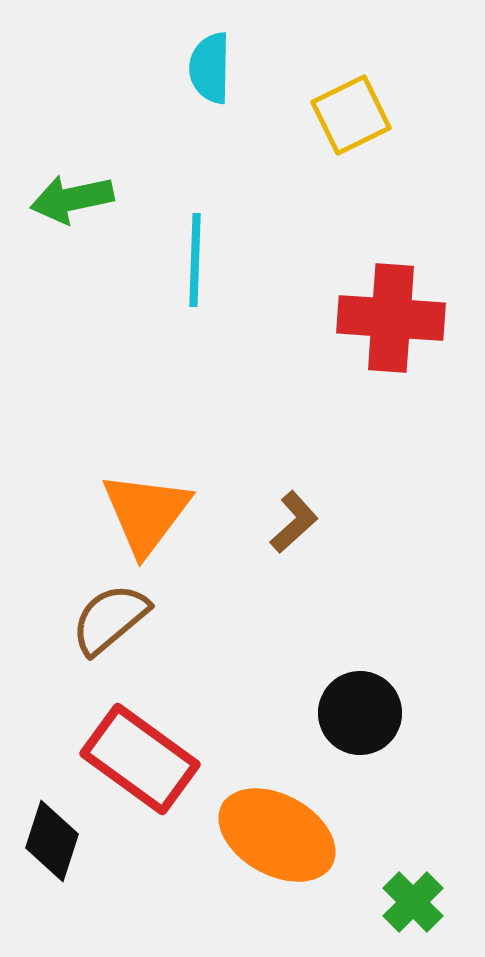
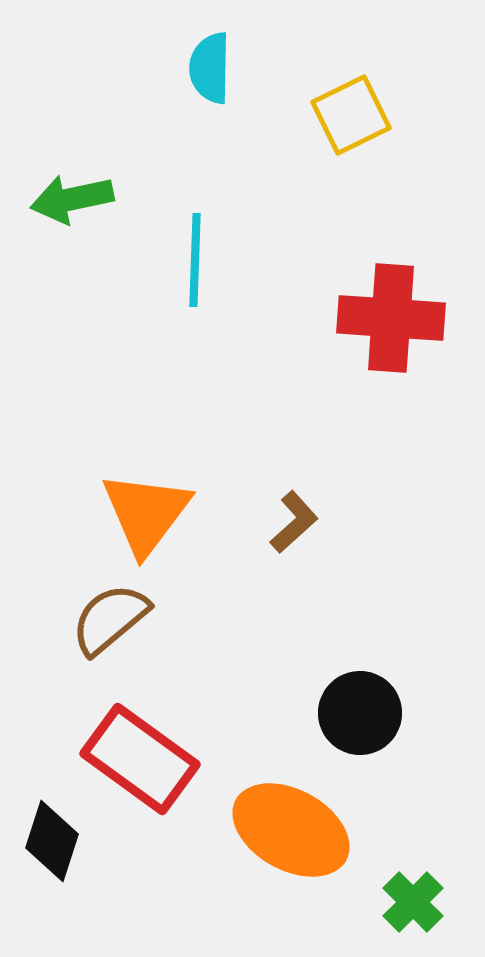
orange ellipse: moved 14 px right, 5 px up
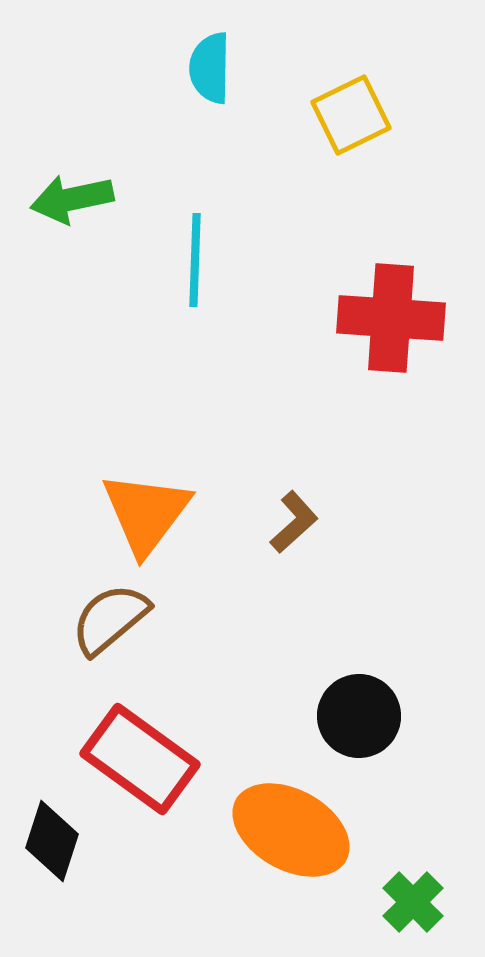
black circle: moved 1 px left, 3 px down
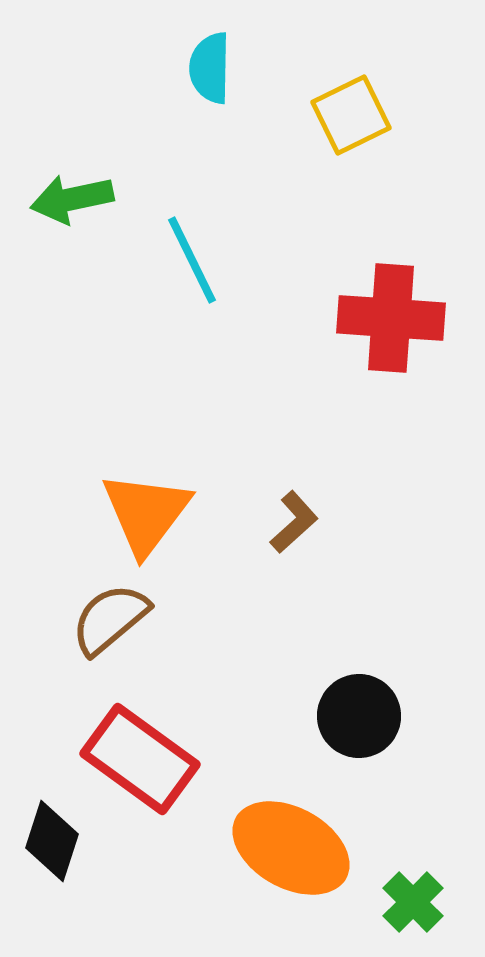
cyan line: moved 3 px left; rotated 28 degrees counterclockwise
orange ellipse: moved 18 px down
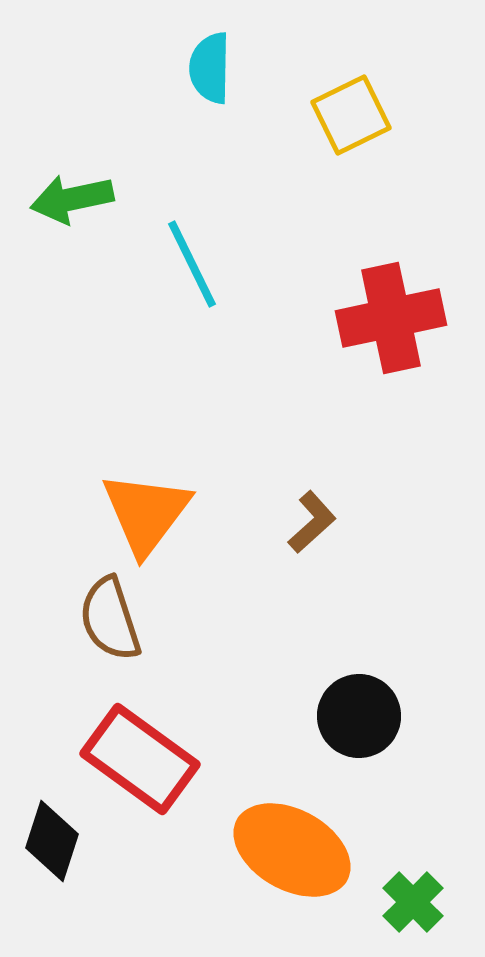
cyan line: moved 4 px down
red cross: rotated 16 degrees counterclockwise
brown L-shape: moved 18 px right
brown semicircle: rotated 68 degrees counterclockwise
orange ellipse: moved 1 px right, 2 px down
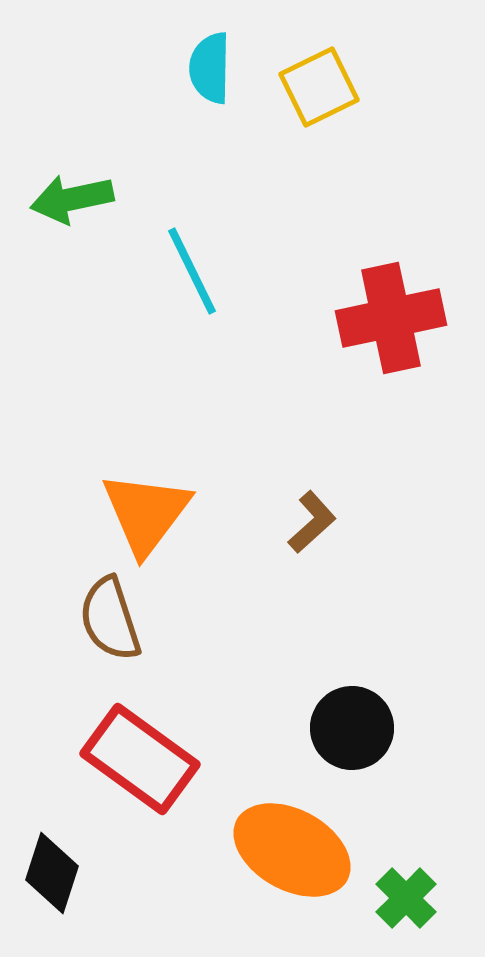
yellow square: moved 32 px left, 28 px up
cyan line: moved 7 px down
black circle: moved 7 px left, 12 px down
black diamond: moved 32 px down
green cross: moved 7 px left, 4 px up
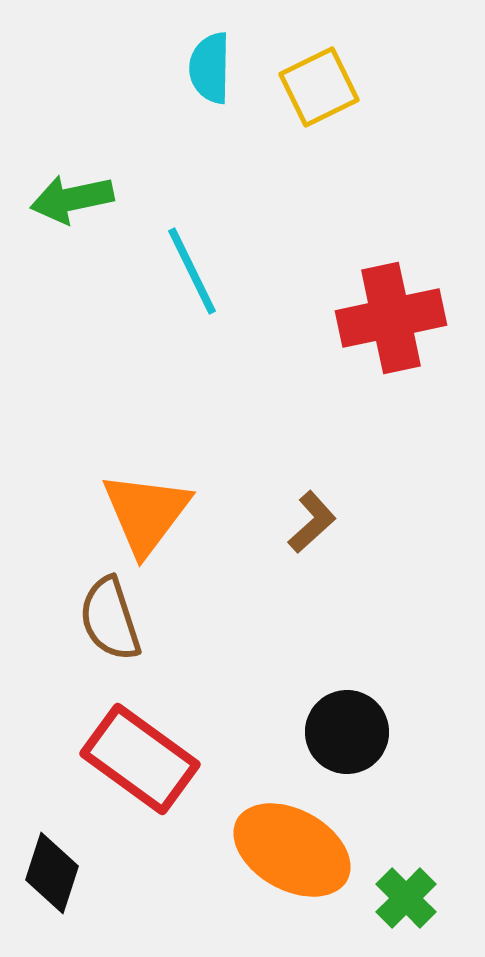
black circle: moved 5 px left, 4 px down
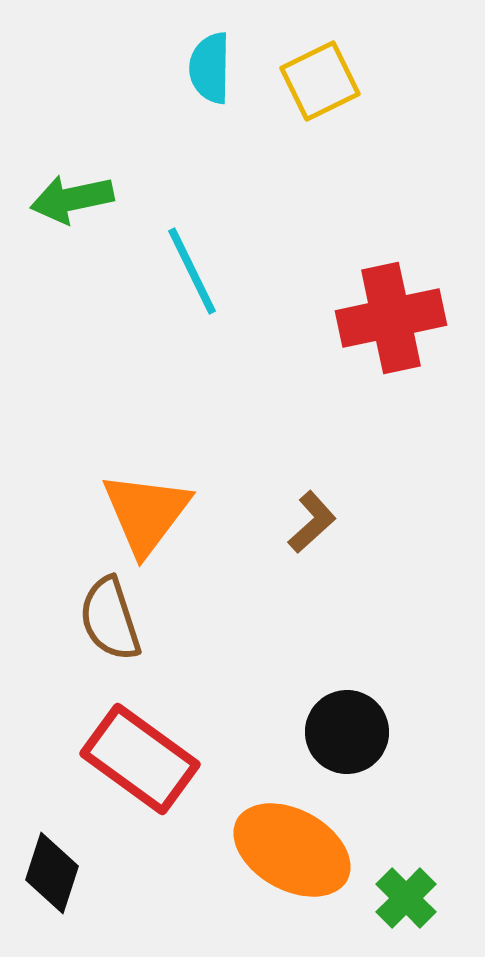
yellow square: moved 1 px right, 6 px up
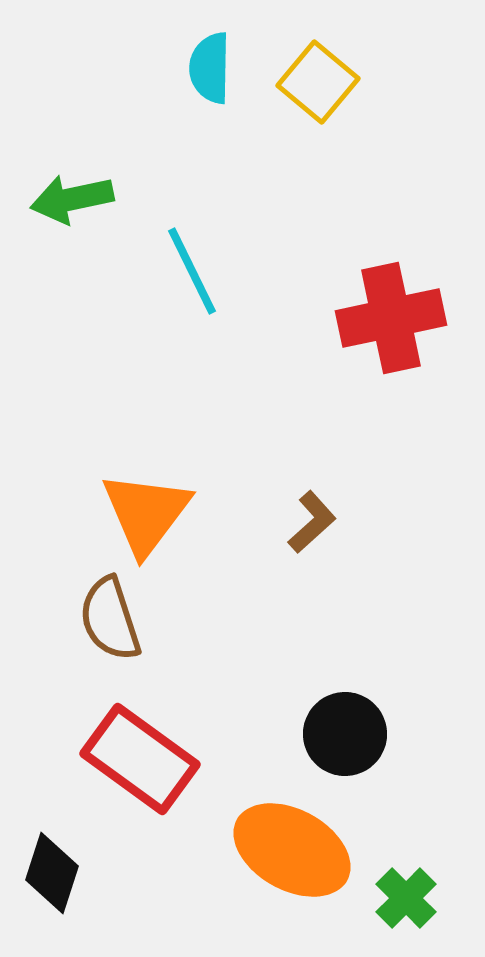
yellow square: moved 2 px left, 1 px down; rotated 24 degrees counterclockwise
black circle: moved 2 px left, 2 px down
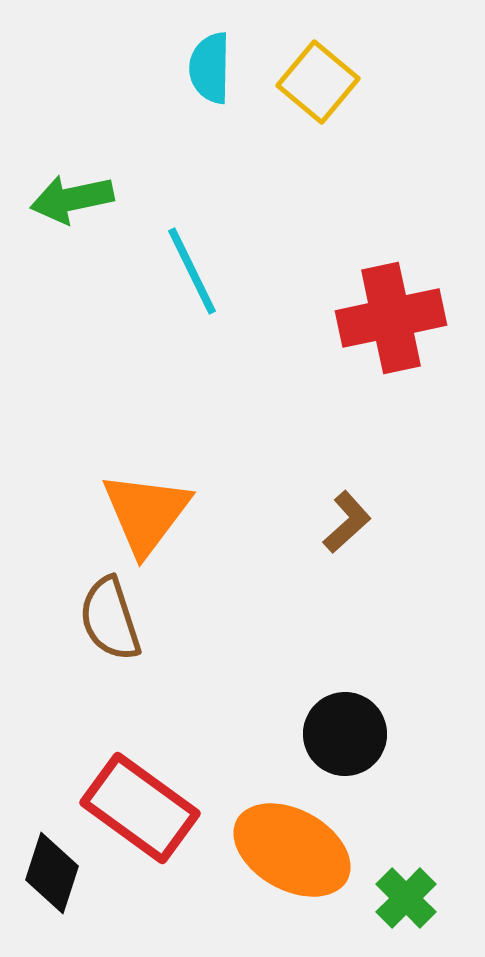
brown L-shape: moved 35 px right
red rectangle: moved 49 px down
